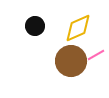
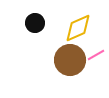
black circle: moved 3 px up
brown circle: moved 1 px left, 1 px up
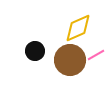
black circle: moved 28 px down
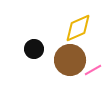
black circle: moved 1 px left, 2 px up
pink line: moved 3 px left, 15 px down
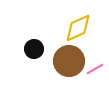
brown circle: moved 1 px left, 1 px down
pink line: moved 2 px right, 1 px up
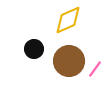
yellow diamond: moved 10 px left, 8 px up
pink line: rotated 24 degrees counterclockwise
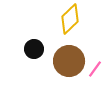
yellow diamond: moved 2 px right, 1 px up; rotated 20 degrees counterclockwise
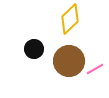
pink line: rotated 24 degrees clockwise
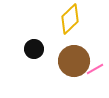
brown circle: moved 5 px right
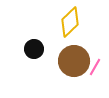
yellow diamond: moved 3 px down
pink line: moved 2 px up; rotated 30 degrees counterclockwise
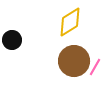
yellow diamond: rotated 12 degrees clockwise
black circle: moved 22 px left, 9 px up
